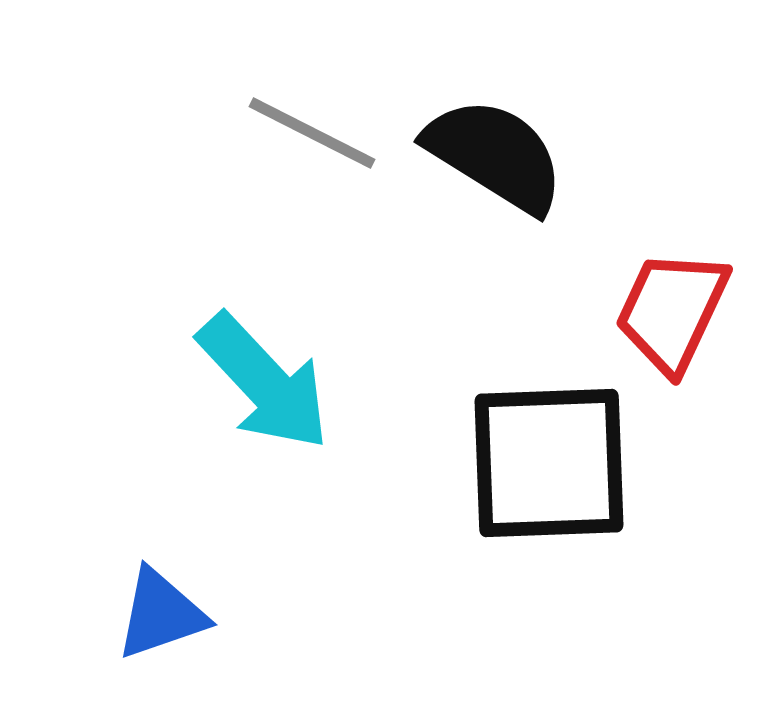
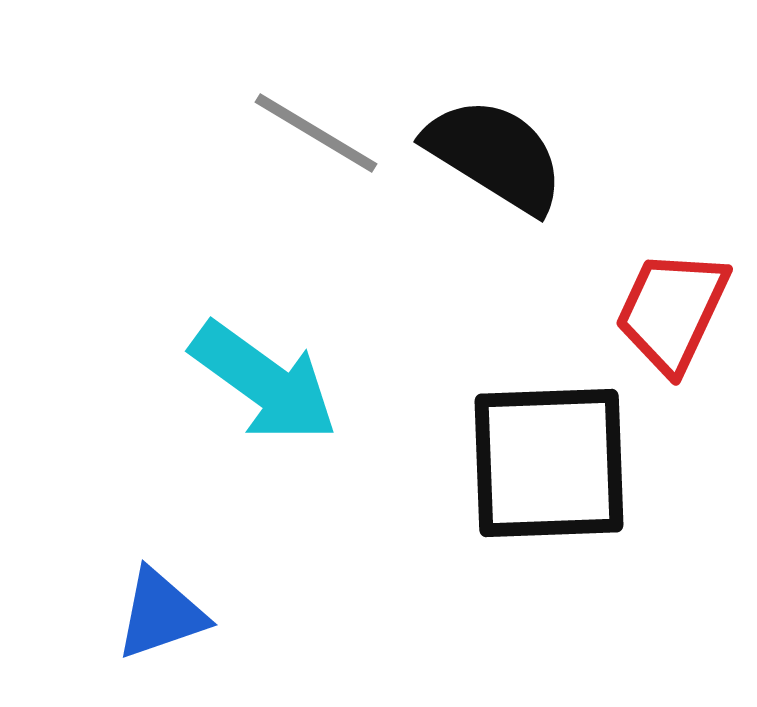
gray line: moved 4 px right; rotated 4 degrees clockwise
cyan arrow: rotated 11 degrees counterclockwise
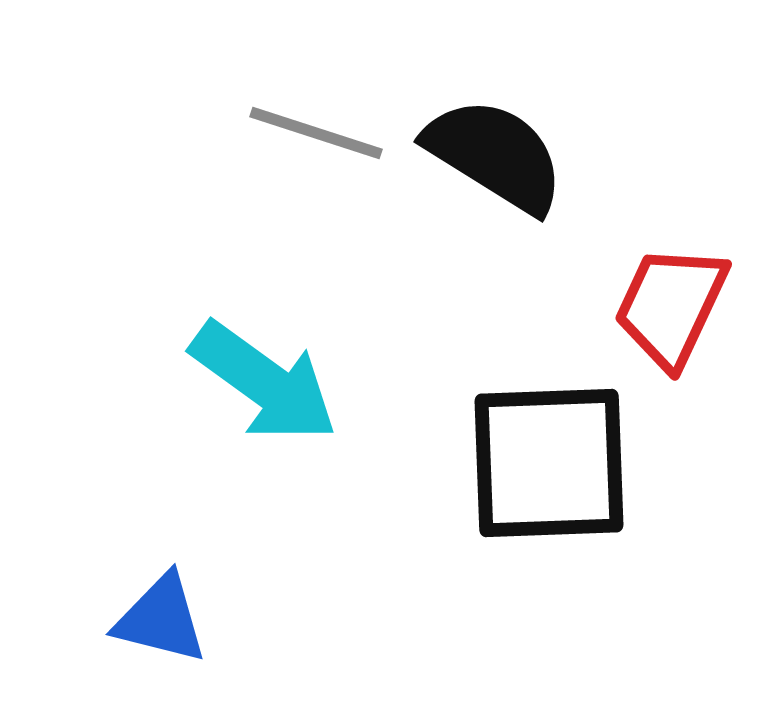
gray line: rotated 13 degrees counterclockwise
red trapezoid: moved 1 px left, 5 px up
blue triangle: moved 5 px down; rotated 33 degrees clockwise
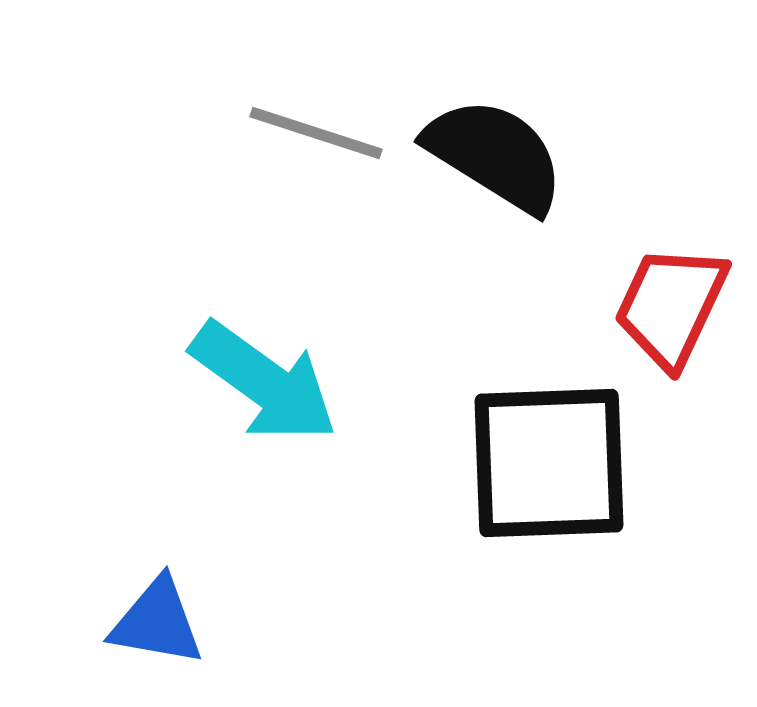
blue triangle: moved 4 px left, 3 px down; rotated 4 degrees counterclockwise
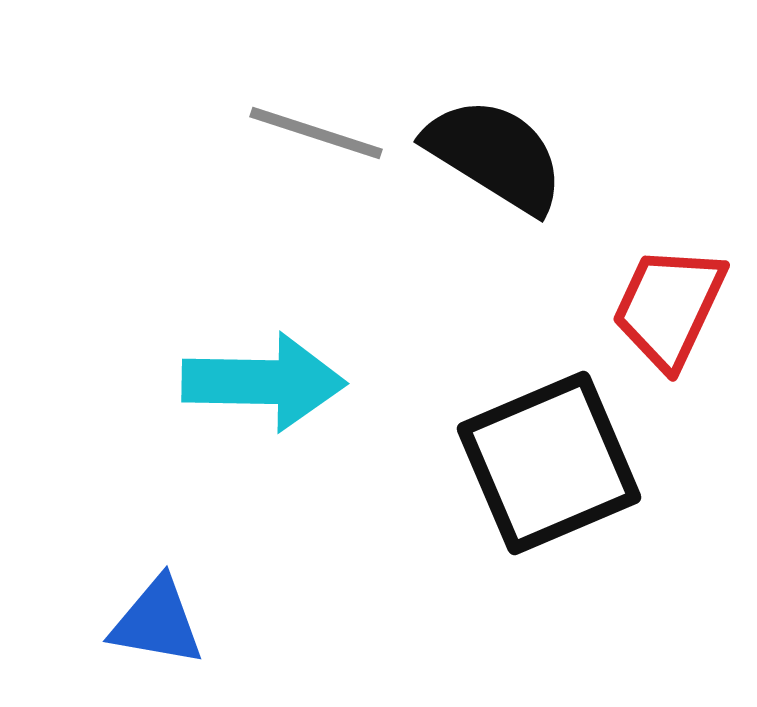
red trapezoid: moved 2 px left, 1 px down
cyan arrow: rotated 35 degrees counterclockwise
black square: rotated 21 degrees counterclockwise
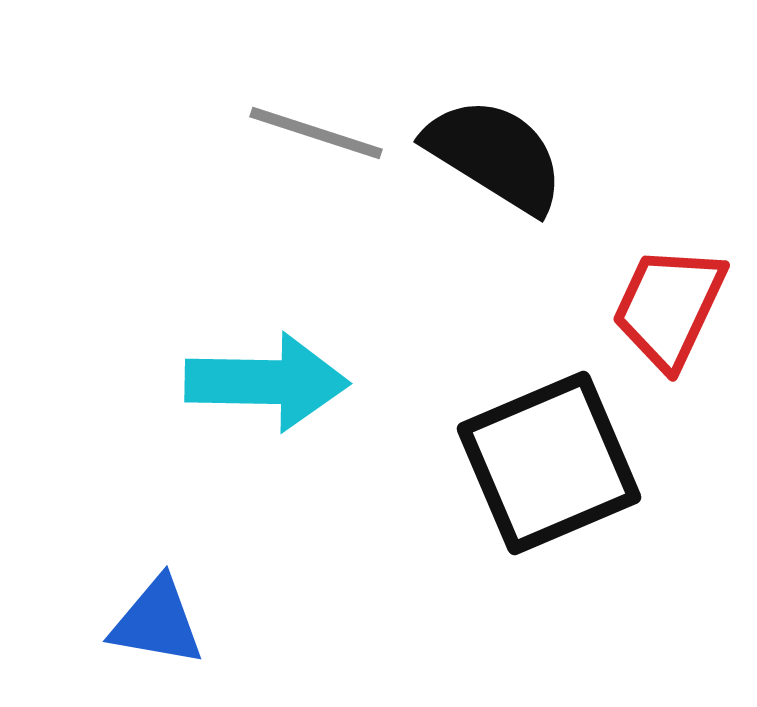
cyan arrow: moved 3 px right
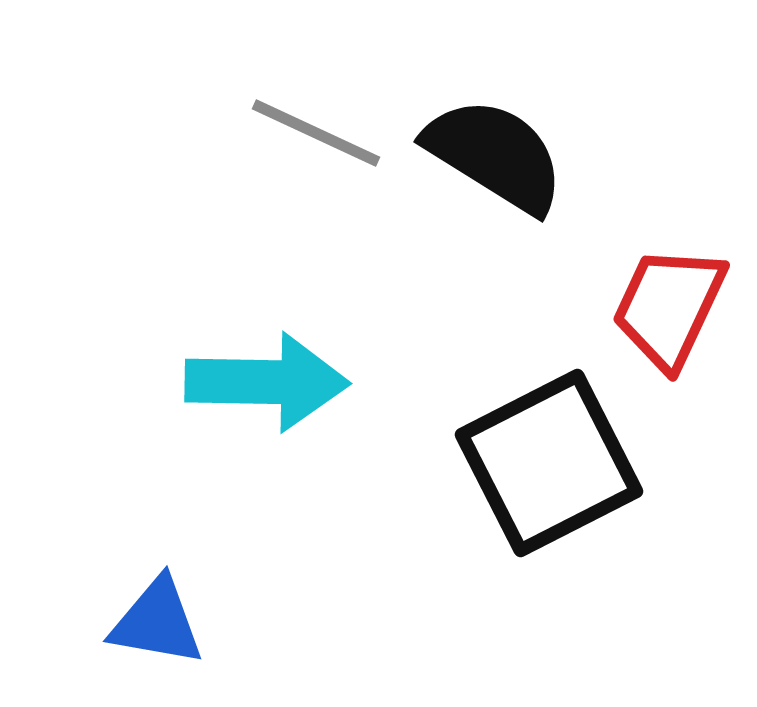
gray line: rotated 7 degrees clockwise
black square: rotated 4 degrees counterclockwise
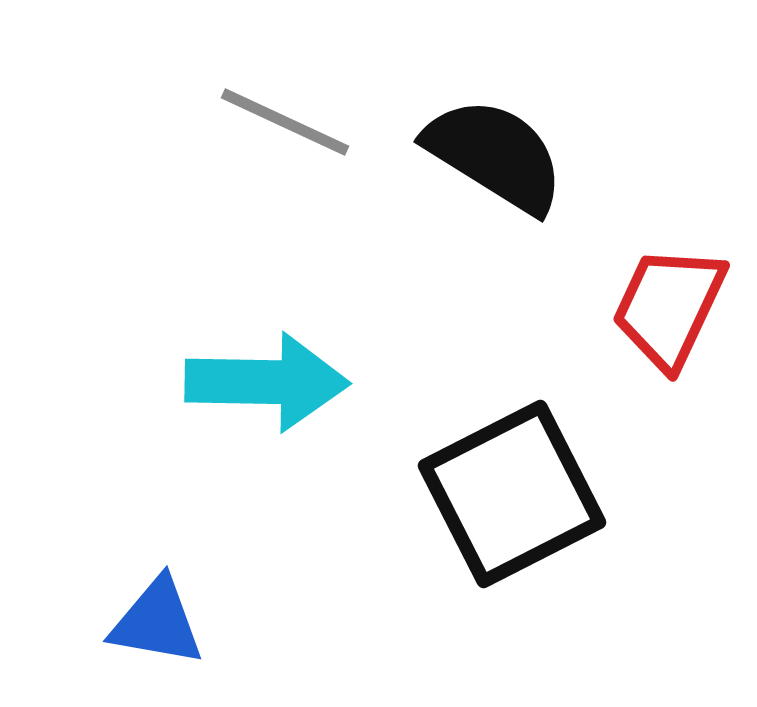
gray line: moved 31 px left, 11 px up
black square: moved 37 px left, 31 px down
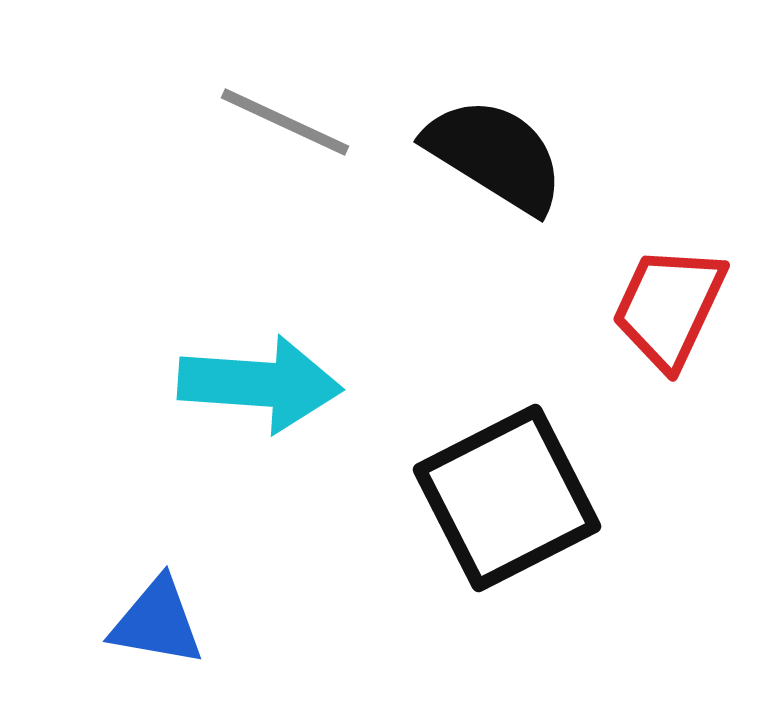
cyan arrow: moved 7 px left, 2 px down; rotated 3 degrees clockwise
black square: moved 5 px left, 4 px down
